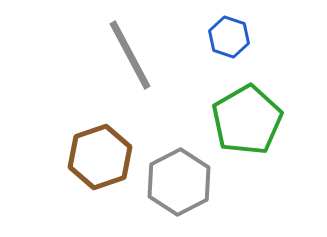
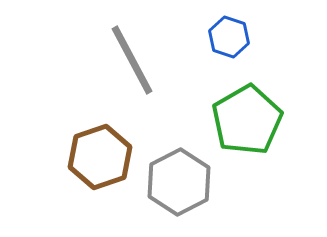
gray line: moved 2 px right, 5 px down
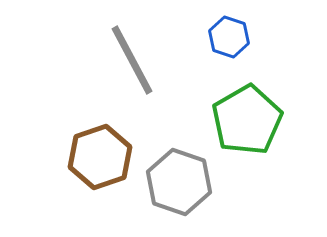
gray hexagon: rotated 14 degrees counterclockwise
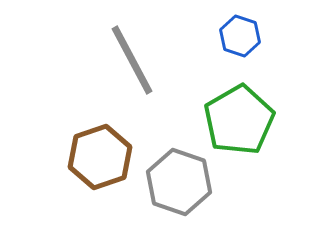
blue hexagon: moved 11 px right, 1 px up
green pentagon: moved 8 px left
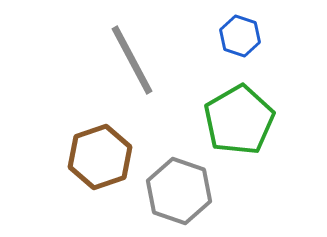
gray hexagon: moved 9 px down
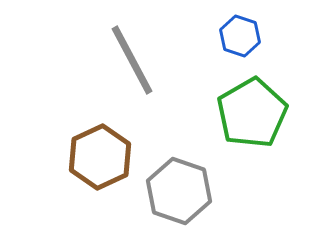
green pentagon: moved 13 px right, 7 px up
brown hexagon: rotated 6 degrees counterclockwise
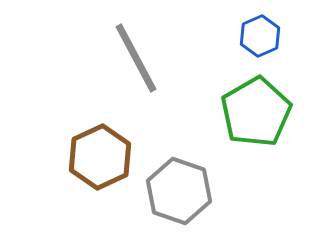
blue hexagon: moved 20 px right; rotated 18 degrees clockwise
gray line: moved 4 px right, 2 px up
green pentagon: moved 4 px right, 1 px up
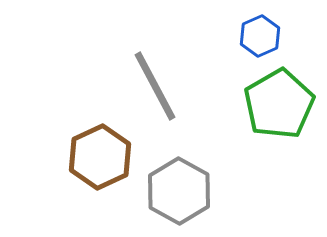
gray line: moved 19 px right, 28 px down
green pentagon: moved 23 px right, 8 px up
gray hexagon: rotated 10 degrees clockwise
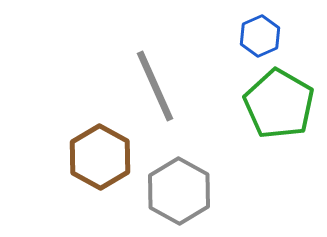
gray line: rotated 4 degrees clockwise
green pentagon: rotated 12 degrees counterclockwise
brown hexagon: rotated 6 degrees counterclockwise
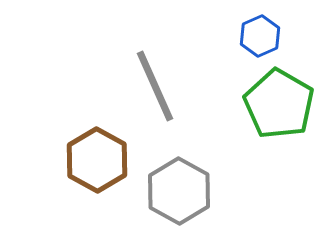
brown hexagon: moved 3 px left, 3 px down
